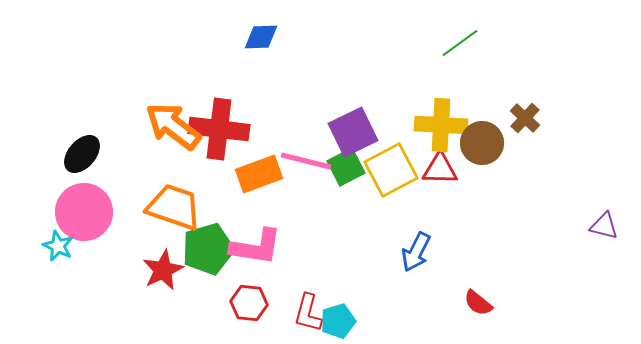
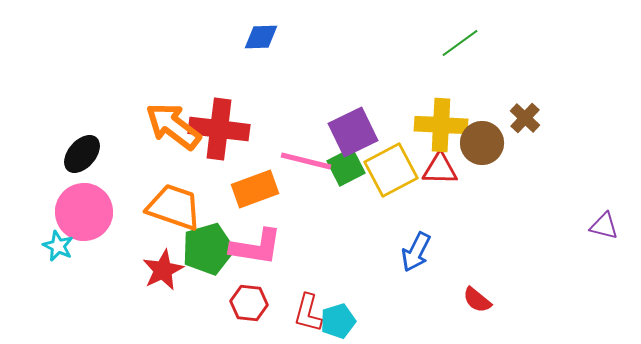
orange rectangle: moved 4 px left, 15 px down
red semicircle: moved 1 px left, 3 px up
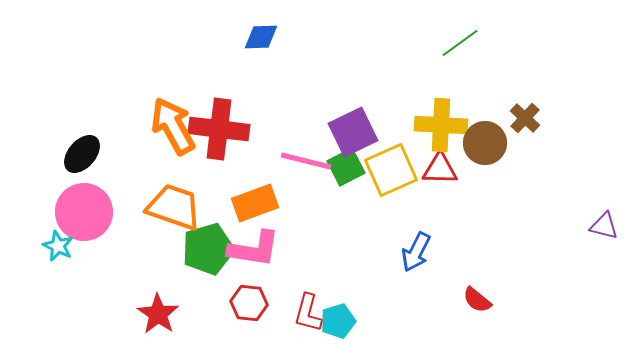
orange arrow: rotated 24 degrees clockwise
brown circle: moved 3 px right
yellow square: rotated 4 degrees clockwise
orange rectangle: moved 14 px down
pink L-shape: moved 2 px left, 2 px down
red star: moved 5 px left, 44 px down; rotated 12 degrees counterclockwise
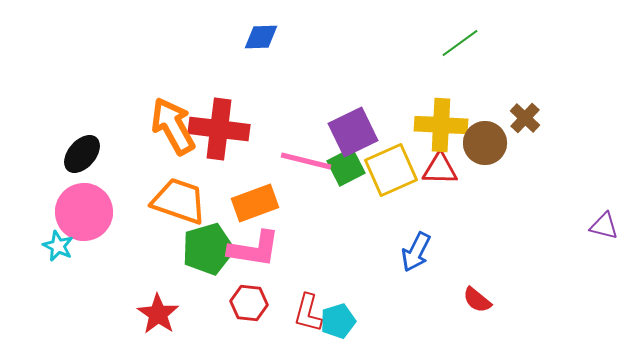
orange trapezoid: moved 5 px right, 6 px up
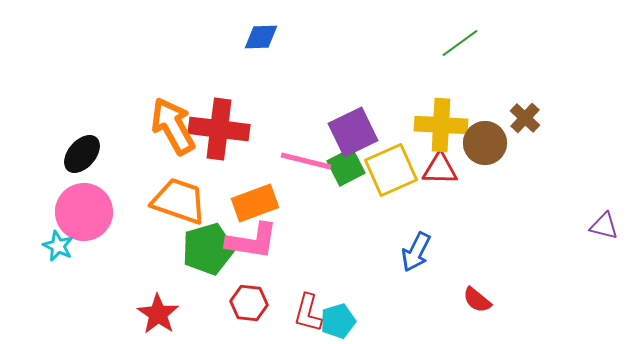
pink L-shape: moved 2 px left, 8 px up
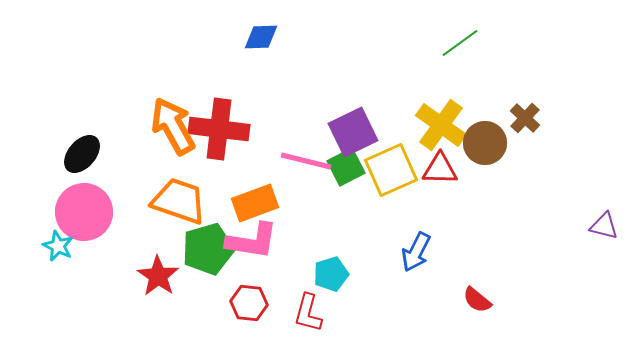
yellow cross: rotated 33 degrees clockwise
red star: moved 38 px up
cyan pentagon: moved 7 px left, 47 px up
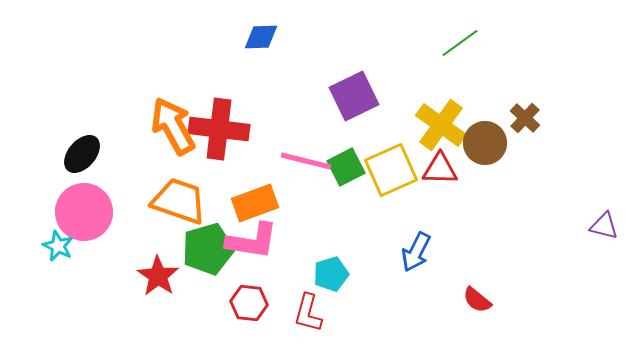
purple square: moved 1 px right, 36 px up
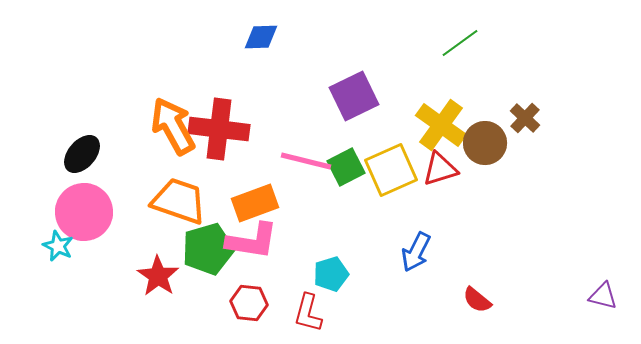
red triangle: rotated 18 degrees counterclockwise
purple triangle: moved 1 px left, 70 px down
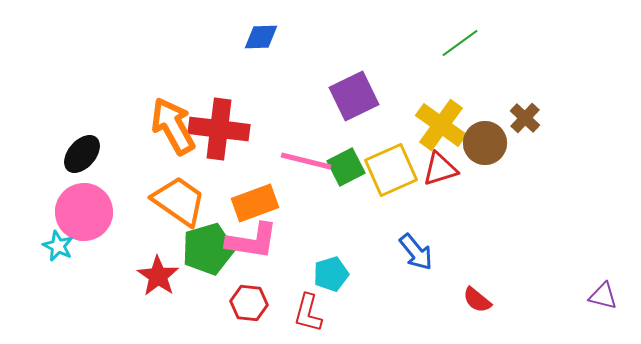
orange trapezoid: rotated 16 degrees clockwise
blue arrow: rotated 66 degrees counterclockwise
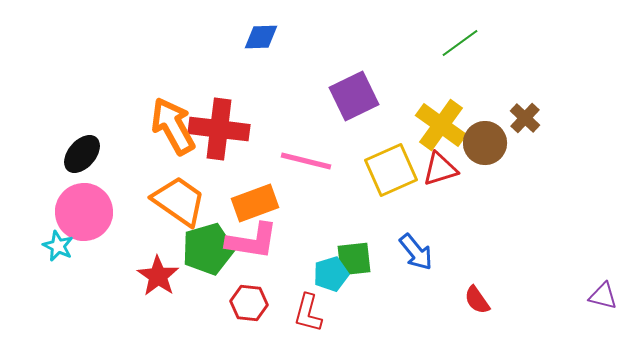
green square: moved 8 px right, 92 px down; rotated 21 degrees clockwise
red semicircle: rotated 16 degrees clockwise
